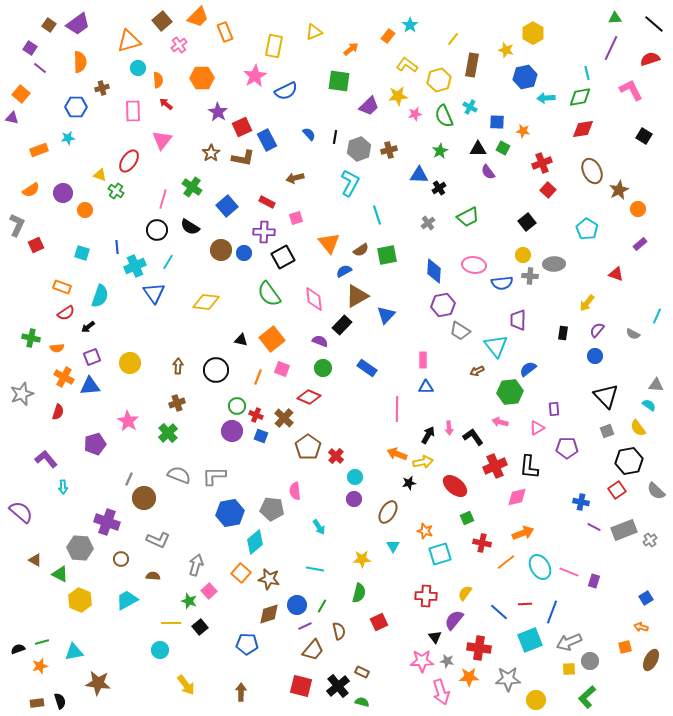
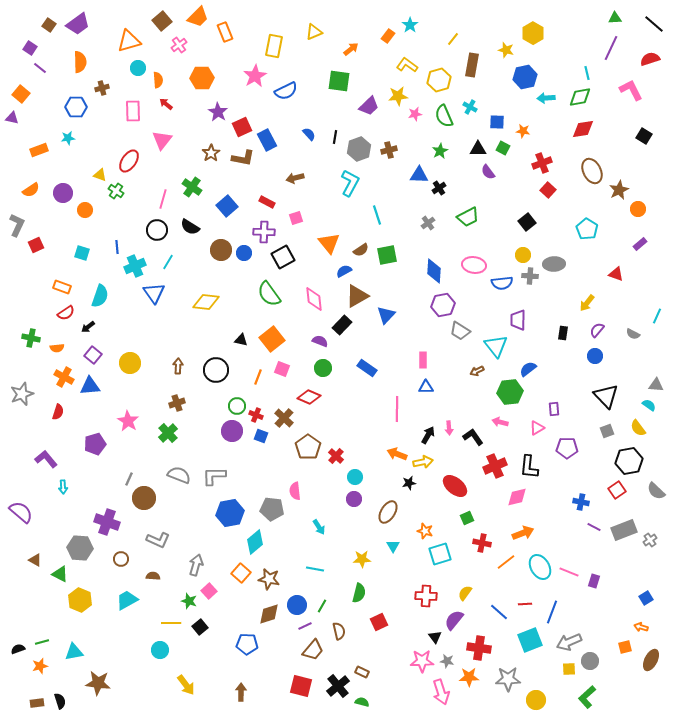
purple square at (92, 357): moved 1 px right, 2 px up; rotated 30 degrees counterclockwise
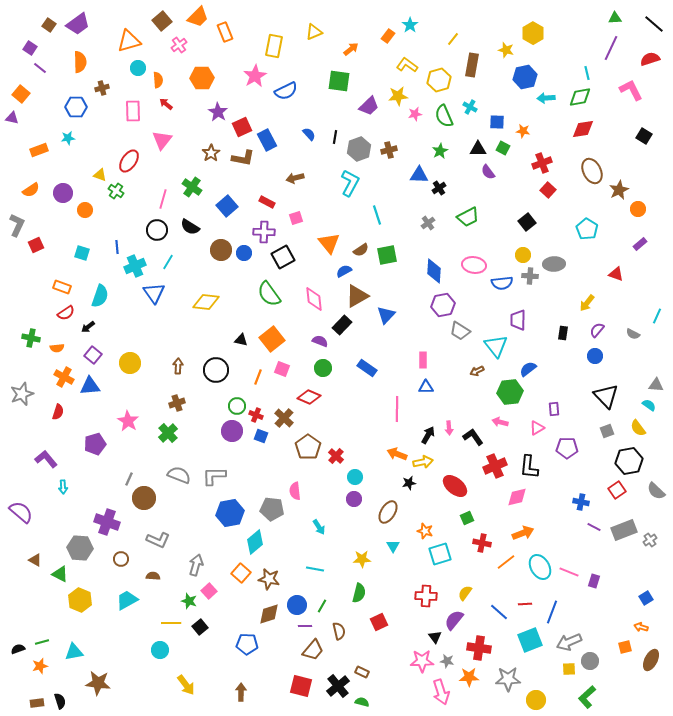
purple line at (305, 626): rotated 24 degrees clockwise
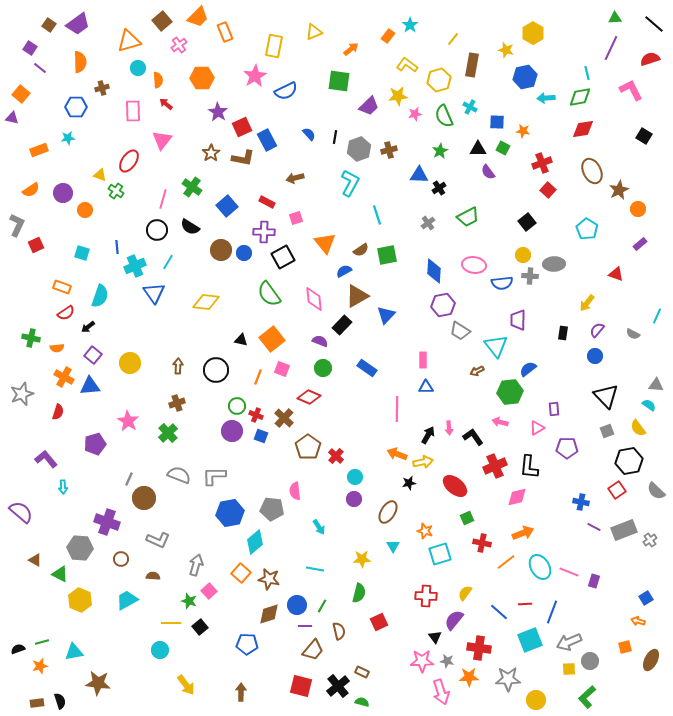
orange triangle at (329, 243): moved 4 px left
orange arrow at (641, 627): moved 3 px left, 6 px up
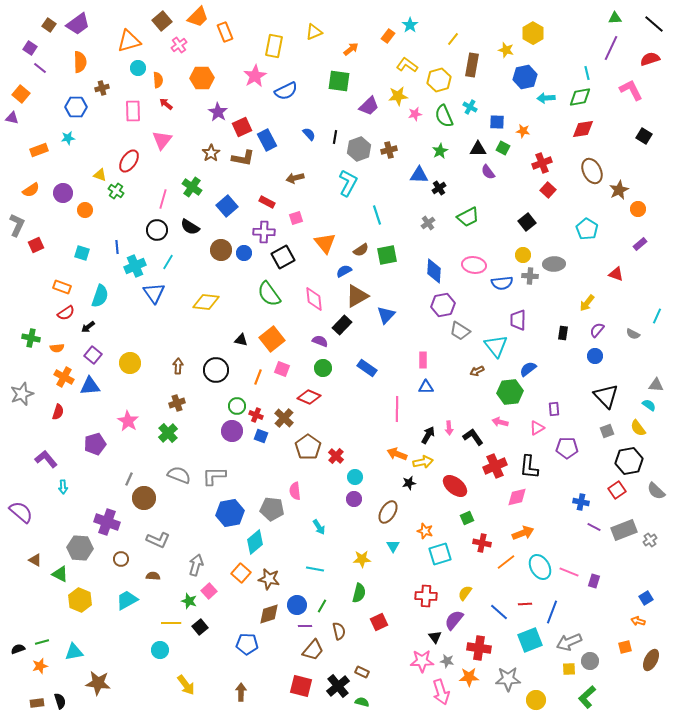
cyan L-shape at (350, 183): moved 2 px left
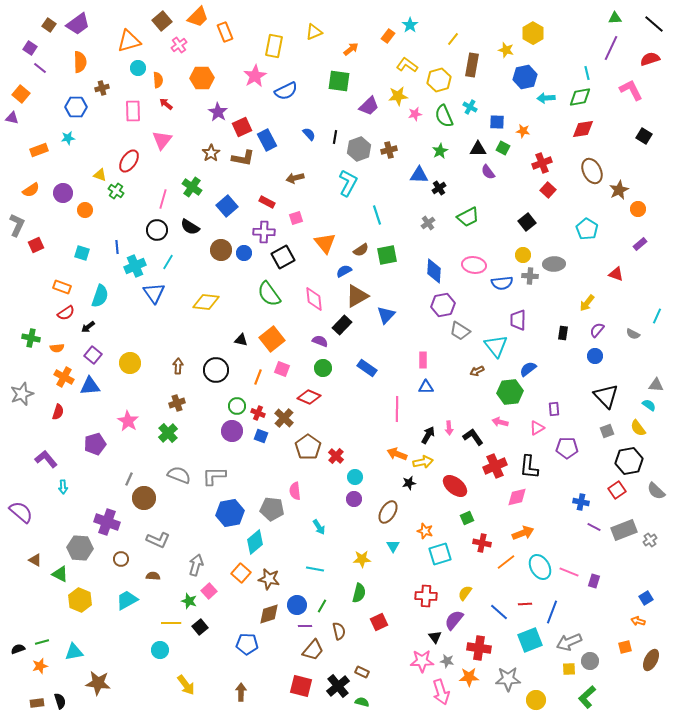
red cross at (256, 415): moved 2 px right, 2 px up
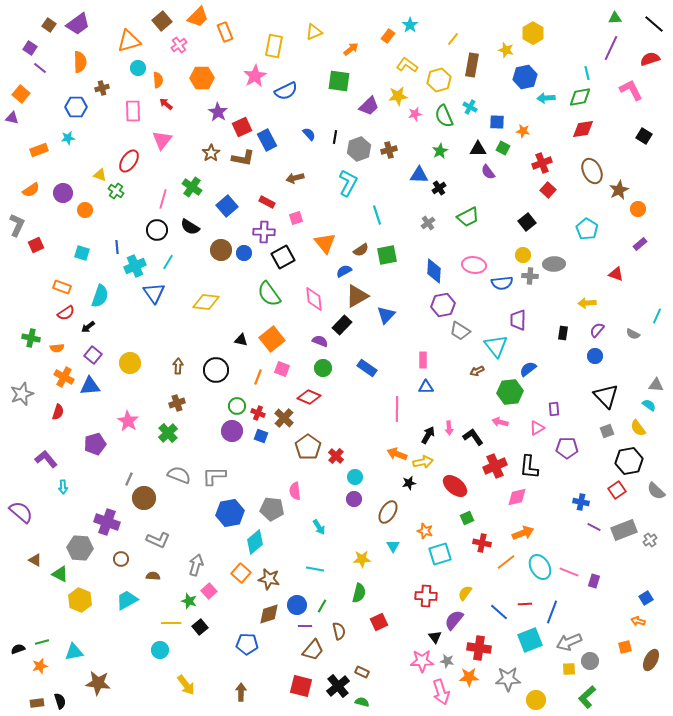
yellow arrow at (587, 303): rotated 48 degrees clockwise
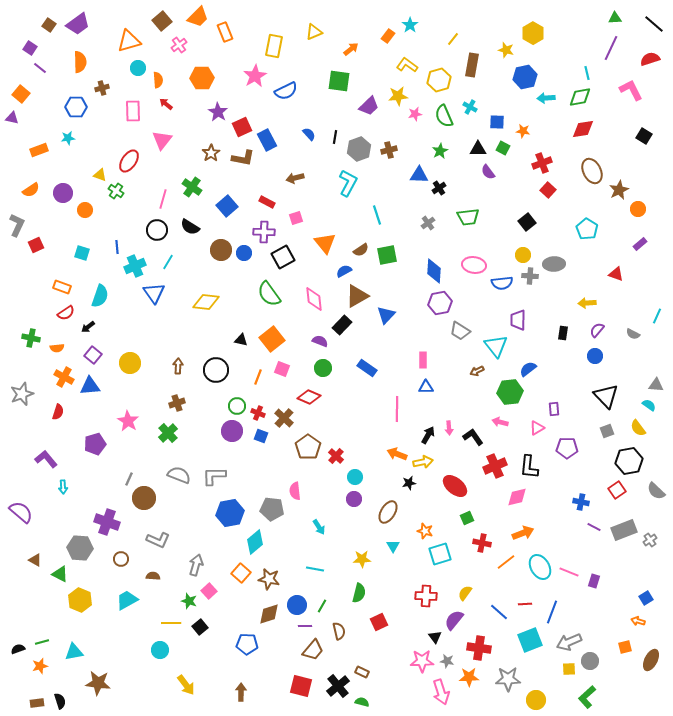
green trapezoid at (468, 217): rotated 20 degrees clockwise
purple hexagon at (443, 305): moved 3 px left, 2 px up
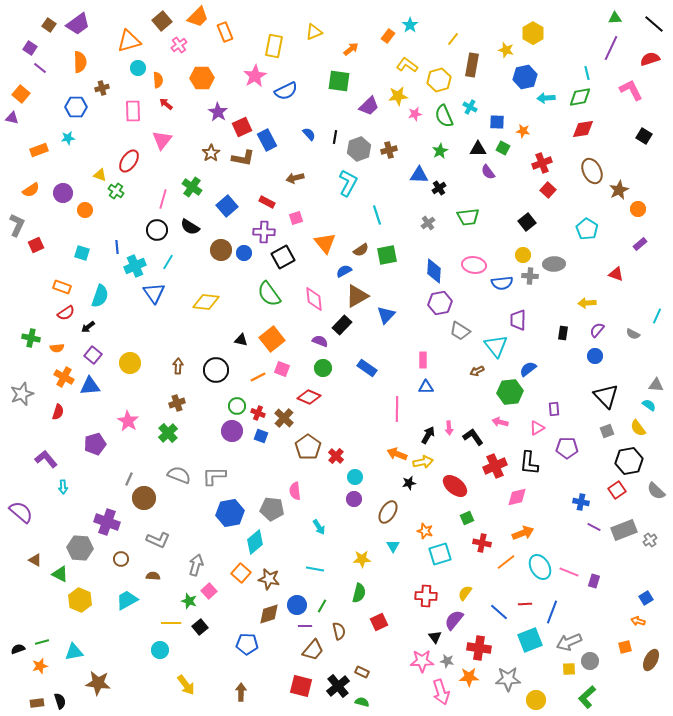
orange line at (258, 377): rotated 42 degrees clockwise
black L-shape at (529, 467): moved 4 px up
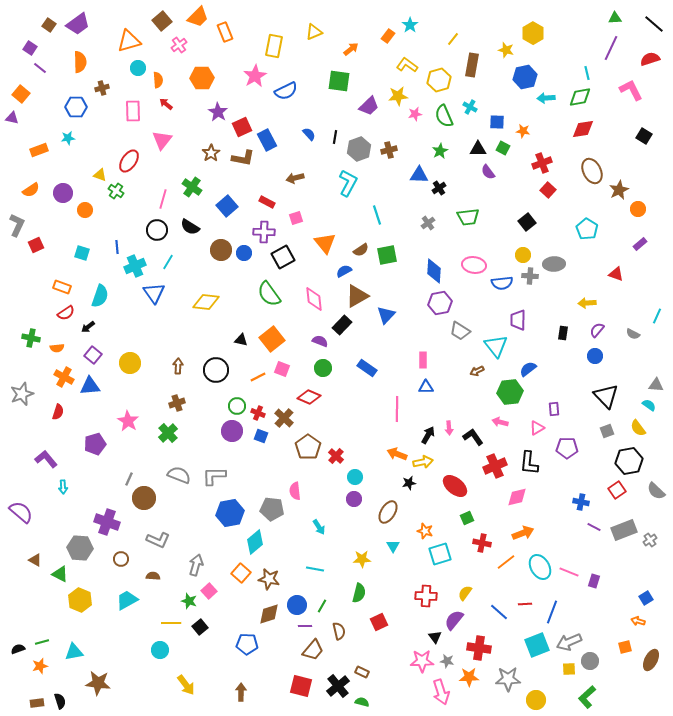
cyan square at (530, 640): moved 7 px right, 5 px down
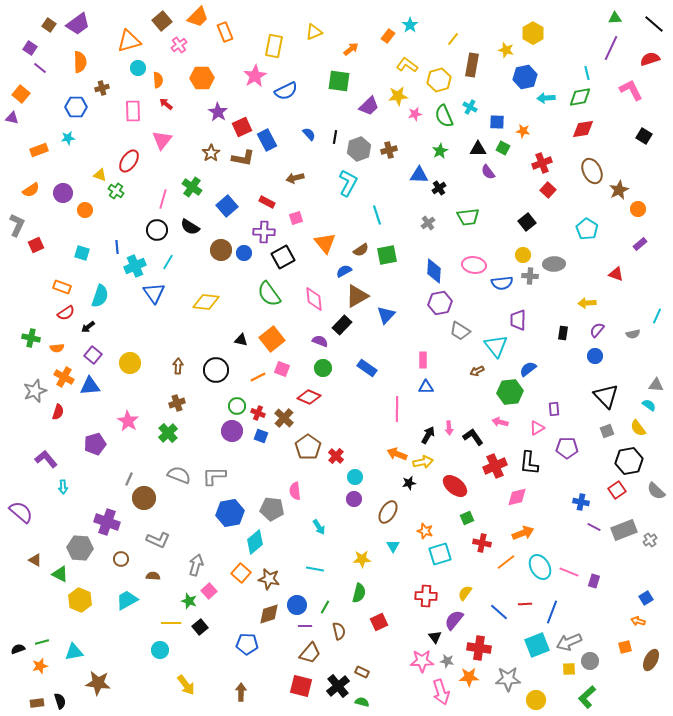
gray semicircle at (633, 334): rotated 40 degrees counterclockwise
gray star at (22, 394): moved 13 px right, 3 px up
green line at (322, 606): moved 3 px right, 1 px down
brown trapezoid at (313, 650): moved 3 px left, 3 px down
